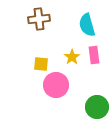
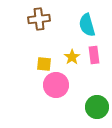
yellow square: moved 3 px right
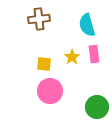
pink rectangle: moved 1 px up
pink circle: moved 6 px left, 6 px down
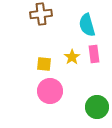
brown cross: moved 2 px right, 5 px up
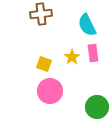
cyan semicircle: rotated 10 degrees counterclockwise
pink rectangle: moved 1 px left, 1 px up
yellow square: rotated 14 degrees clockwise
